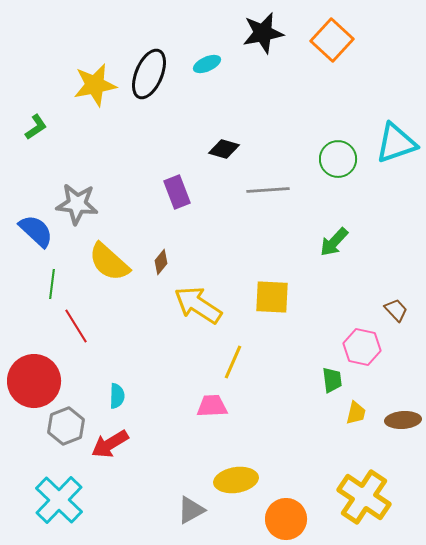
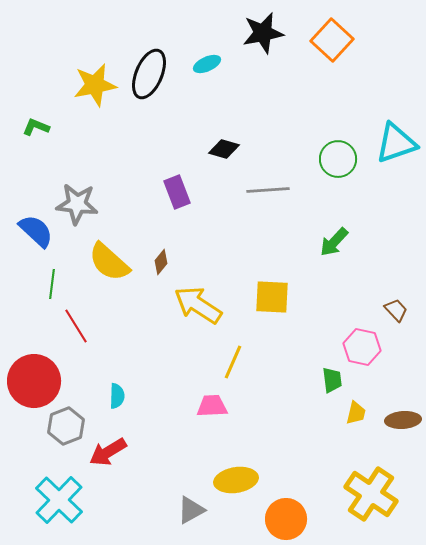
green L-shape: rotated 124 degrees counterclockwise
red arrow: moved 2 px left, 8 px down
yellow cross: moved 7 px right, 3 px up
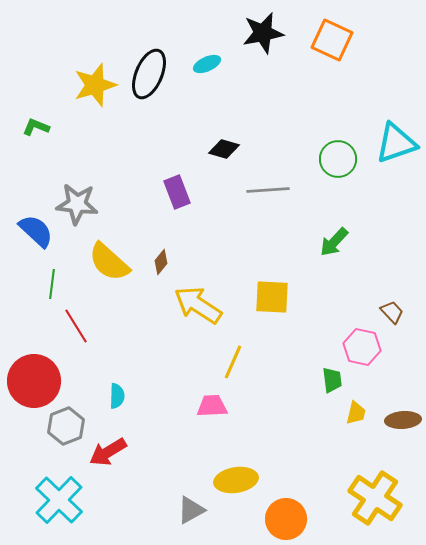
orange square: rotated 18 degrees counterclockwise
yellow star: rotated 6 degrees counterclockwise
brown trapezoid: moved 4 px left, 2 px down
yellow cross: moved 4 px right, 4 px down
